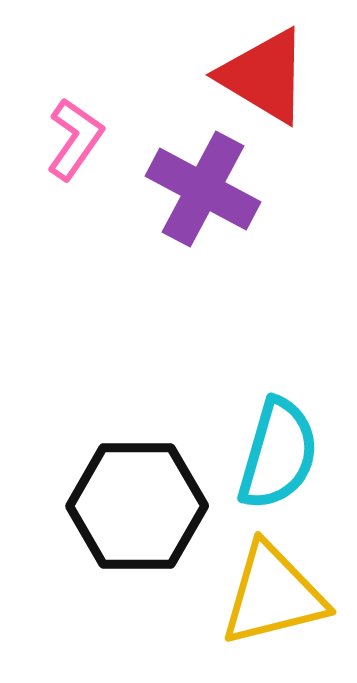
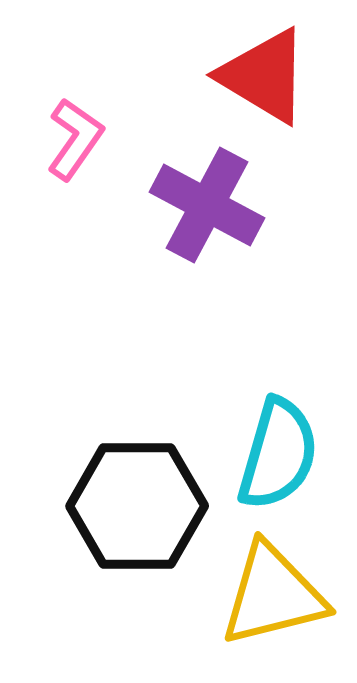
purple cross: moved 4 px right, 16 px down
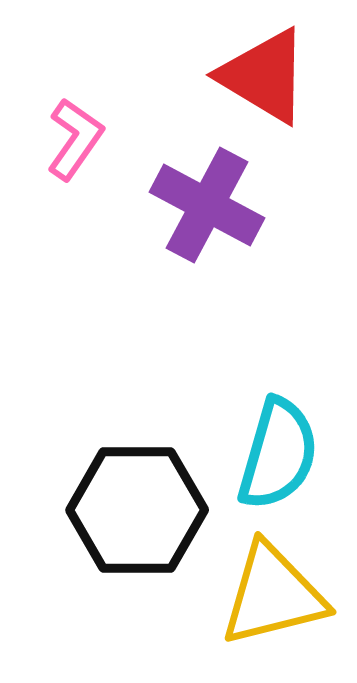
black hexagon: moved 4 px down
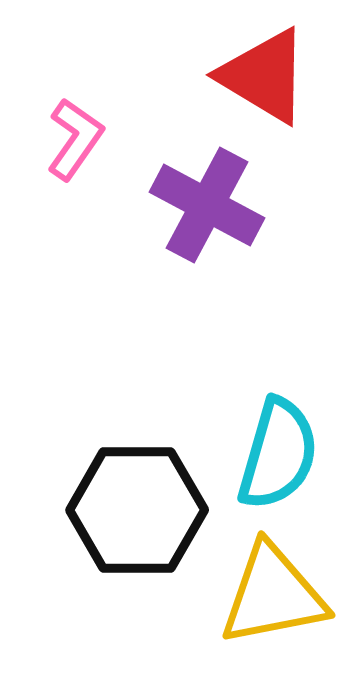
yellow triangle: rotated 3 degrees clockwise
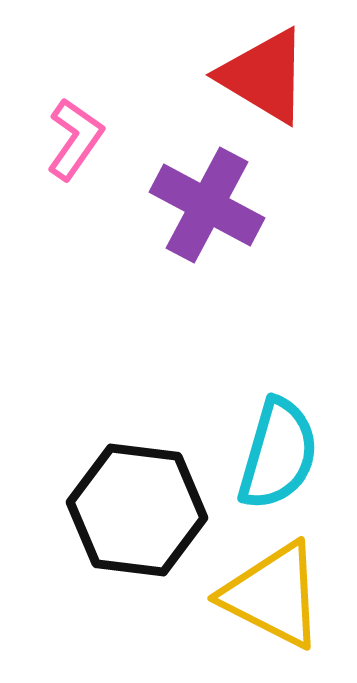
black hexagon: rotated 7 degrees clockwise
yellow triangle: rotated 38 degrees clockwise
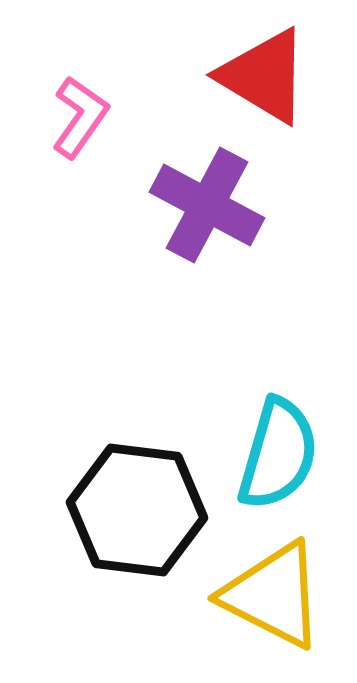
pink L-shape: moved 5 px right, 22 px up
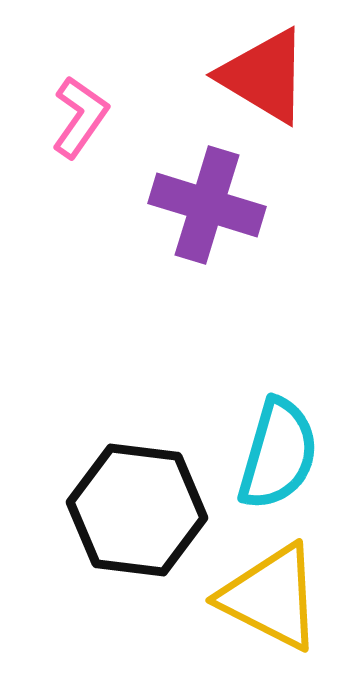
purple cross: rotated 11 degrees counterclockwise
yellow triangle: moved 2 px left, 2 px down
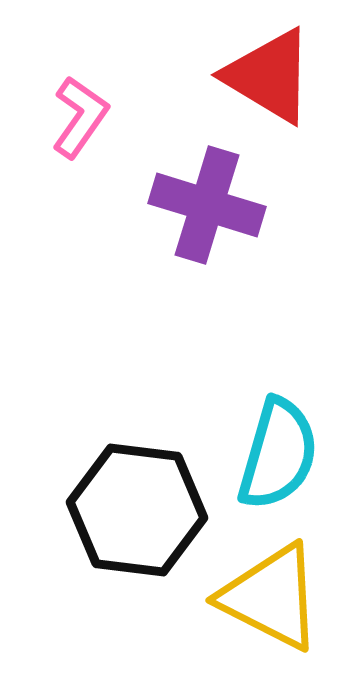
red triangle: moved 5 px right
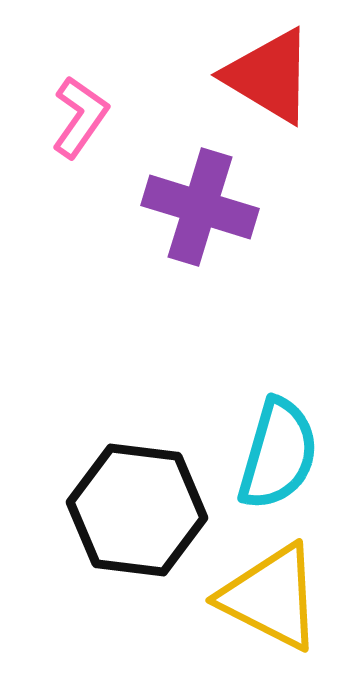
purple cross: moved 7 px left, 2 px down
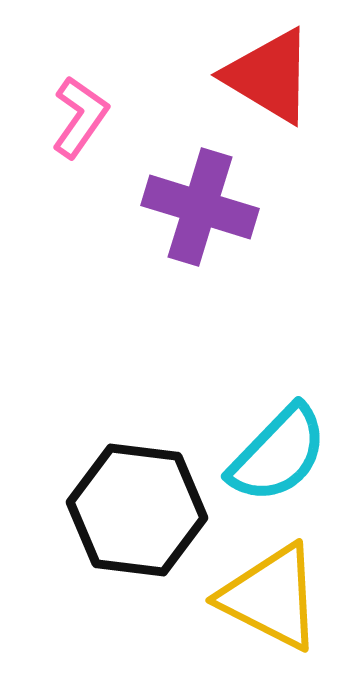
cyan semicircle: rotated 28 degrees clockwise
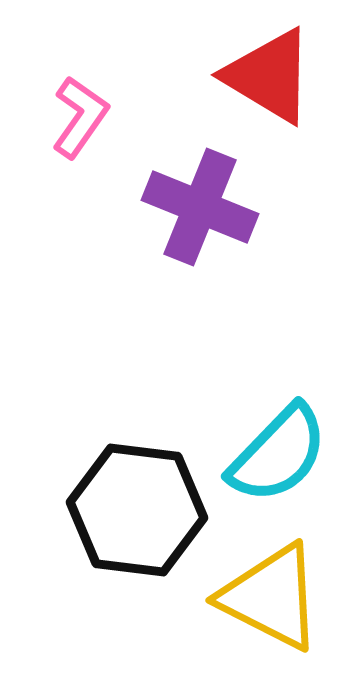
purple cross: rotated 5 degrees clockwise
